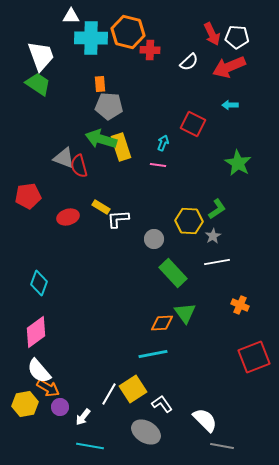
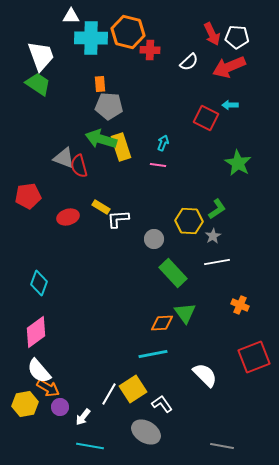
red square at (193, 124): moved 13 px right, 6 px up
white semicircle at (205, 420): moved 45 px up
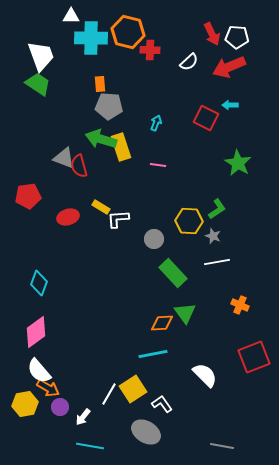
cyan arrow at (163, 143): moved 7 px left, 20 px up
gray star at (213, 236): rotated 21 degrees counterclockwise
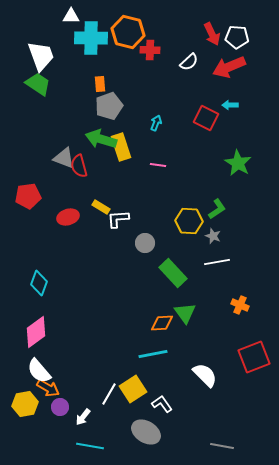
gray pentagon at (109, 106): rotated 24 degrees counterclockwise
gray circle at (154, 239): moved 9 px left, 4 px down
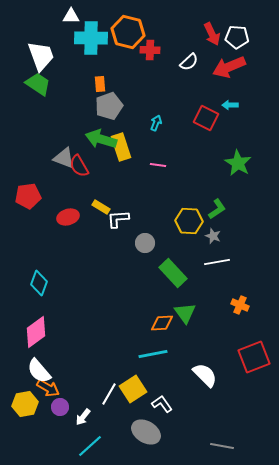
red semicircle at (79, 166): rotated 15 degrees counterclockwise
cyan line at (90, 446): rotated 52 degrees counterclockwise
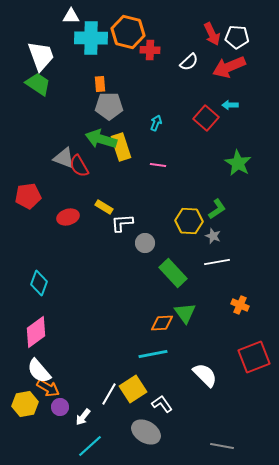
gray pentagon at (109, 106): rotated 20 degrees clockwise
red square at (206, 118): rotated 15 degrees clockwise
yellow rectangle at (101, 207): moved 3 px right
white L-shape at (118, 219): moved 4 px right, 4 px down
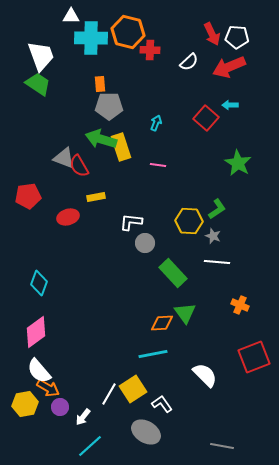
yellow rectangle at (104, 207): moved 8 px left, 10 px up; rotated 42 degrees counterclockwise
white L-shape at (122, 223): moved 9 px right, 1 px up; rotated 10 degrees clockwise
white line at (217, 262): rotated 15 degrees clockwise
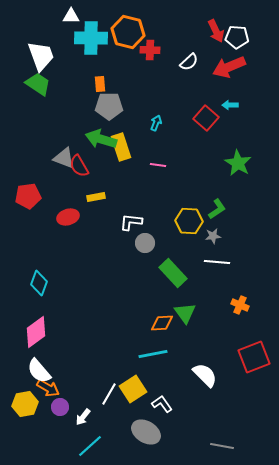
red arrow at (212, 34): moved 4 px right, 3 px up
gray star at (213, 236): rotated 28 degrees counterclockwise
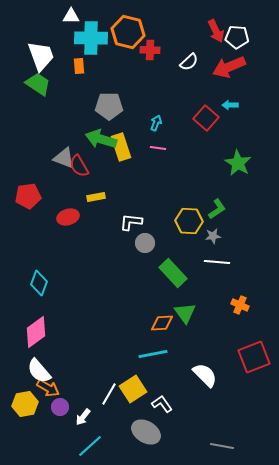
orange rectangle at (100, 84): moved 21 px left, 18 px up
pink line at (158, 165): moved 17 px up
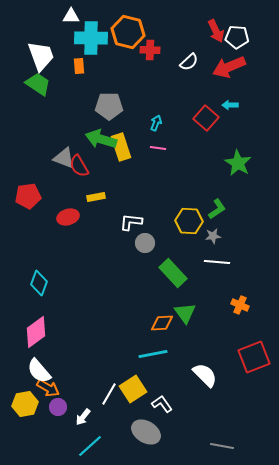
purple circle at (60, 407): moved 2 px left
